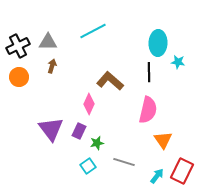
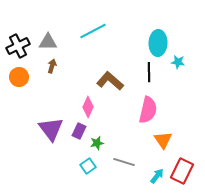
pink diamond: moved 1 px left, 3 px down
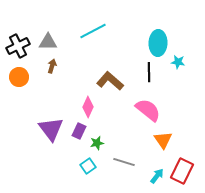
pink semicircle: rotated 64 degrees counterclockwise
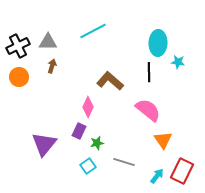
purple triangle: moved 7 px left, 15 px down; rotated 16 degrees clockwise
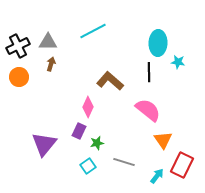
brown arrow: moved 1 px left, 2 px up
red rectangle: moved 6 px up
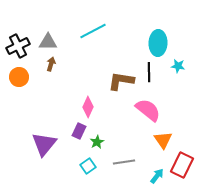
cyan star: moved 4 px down
brown L-shape: moved 11 px right; rotated 32 degrees counterclockwise
green star: moved 1 px up; rotated 16 degrees counterclockwise
gray line: rotated 25 degrees counterclockwise
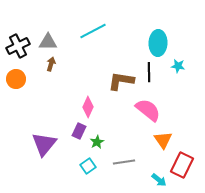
orange circle: moved 3 px left, 2 px down
cyan arrow: moved 2 px right, 4 px down; rotated 91 degrees clockwise
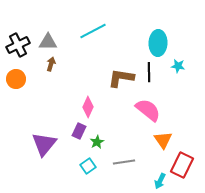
black cross: moved 1 px up
brown L-shape: moved 3 px up
cyan arrow: moved 1 px right, 1 px down; rotated 77 degrees clockwise
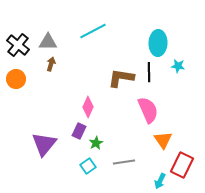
black cross: rotated 25 degrees counterclockwise
pink semicircle: rotated 28 degrees clockwise
green star: moved 1 px left, 1 px down
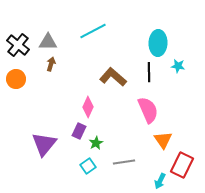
brown L-shape: moved 8 px left, 1 px up; rotated 32 degrees clockwise
